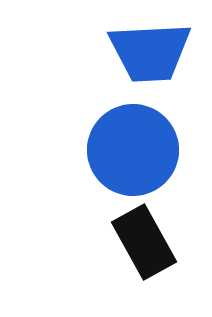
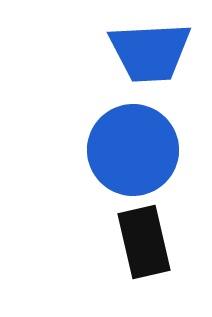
black rectangle: rotated 16 degrees clockwise
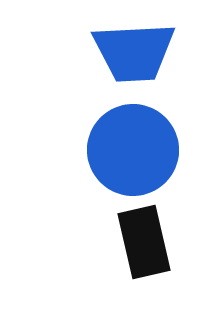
blue trapezoid: moved 16 px left
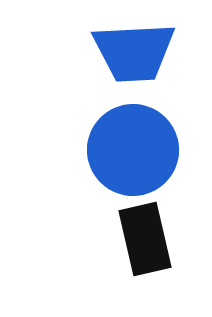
black rectangle: moved 1 px right, 3 px up
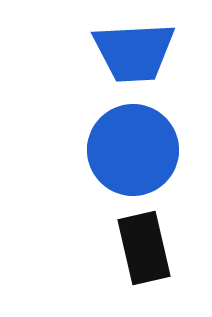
black rectangle: moved 1 px left, 9 px down
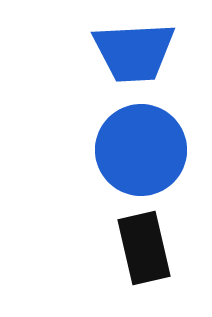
blue circle: moved 8 px right
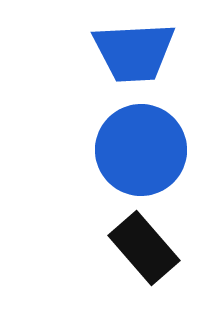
black rectangle: rotated 28 degrees counterclockwise
